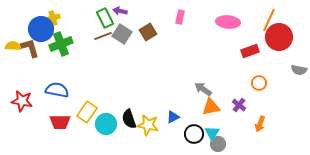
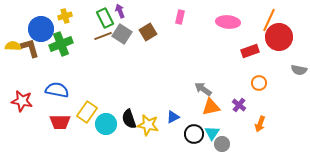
purple arrow: rotated 56 degrees clockwise
yellow cross: moved 12 px right, 2 px up
gray circle: moved 4 px right
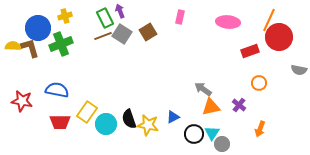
blue circle: moved 3 px left, 1 px up
orange arrow: moved 5 px down
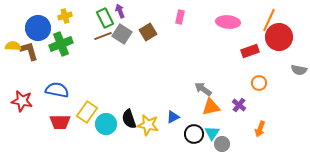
brown L-shape: moved 1 px left, 3 px down
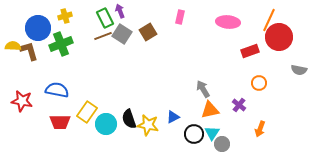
gray arrow: rotated 24 degrees clockwise
orange triangle: moved 1 px left, 3 px down
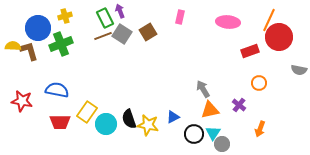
cyan triangle: moved 1 px right
